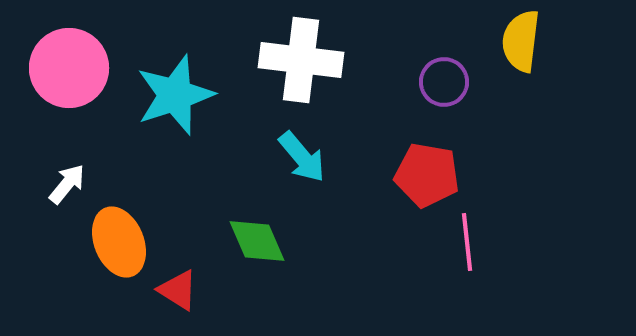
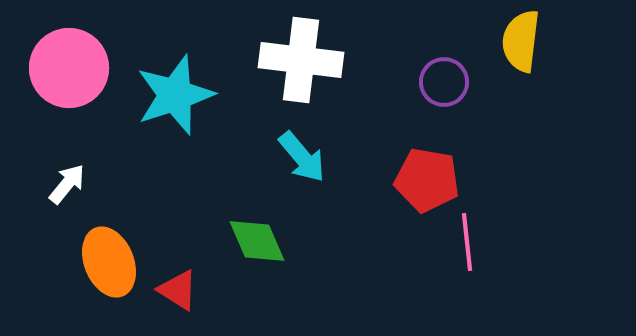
red pentagon: moved 5 px down
orange ellipse: moved 10 px left, 20 px down
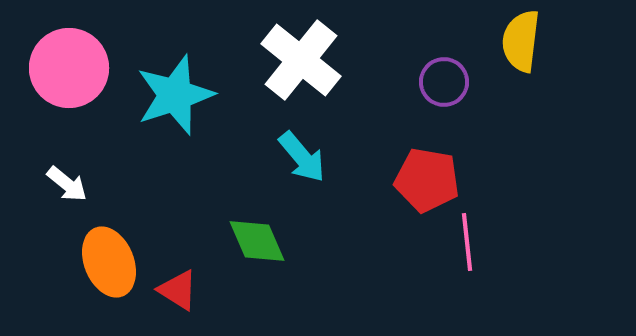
white cross: rotated 32 degrees clockwise
white arrow: rotated 90 degrees clockwise
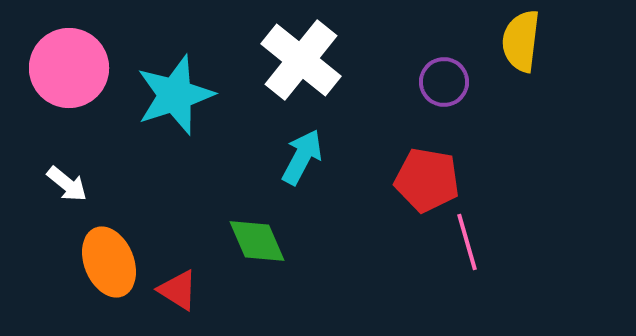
cyan arrow: rotated 112 degrees counterclockwise
pink line: rotated 10 degrees counterclockwise
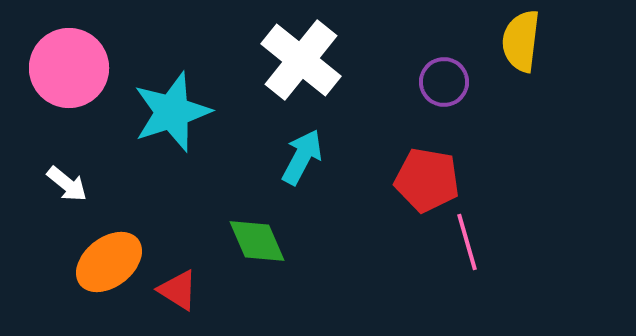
cyan star: moved 3 px left, 17 px down
orange ellipse: rotated 74 degrees clockwise
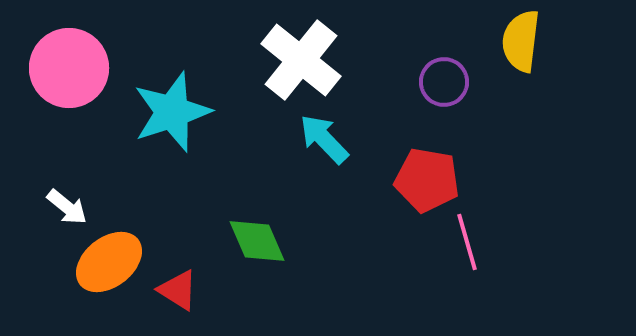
cyan arrow: moved 22 px right, 18 px up; rotated 72 degrees counterclockwise
white arrow: moved 23 px down
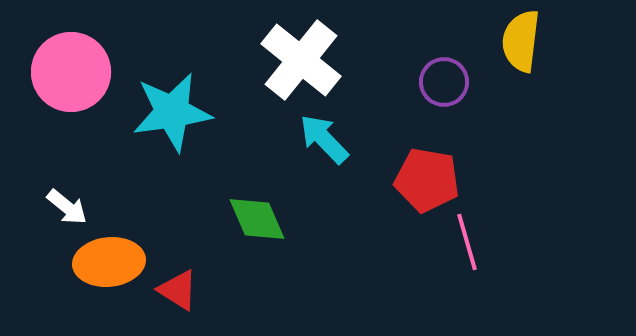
pink circle: moved 2 px right, 4 px down
cyan star: rotated 10 degrees clockwise
green diamond: moved 22 px up
orange ellipse: rotated 32 degrees clockwise
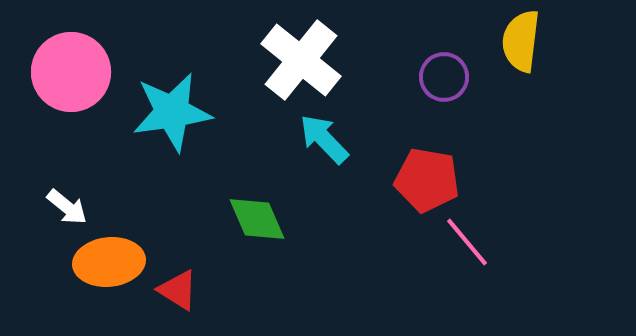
purple circle: moved 5 px up
pink line: rotated 24 degrees counterclockwise
